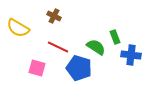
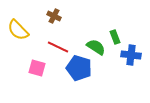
yellow semicircle: moved 2 px down; rotated 15 degrees clockwise
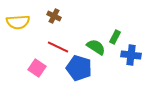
yellow semicircle: moved 8 px up; rotated 50 degrees counterclockwise
green rectangle: rotated 48 degrees clockwise
pink square: rotated 18 degrees clockwise
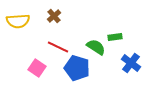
brown cross: rotated 24 degrees clockwise
yellow semicircle: moved 1 px up
green rectangle: rotated 56 degrees clockwise
blue cross: moved 8 px down; rotated 30 degrees clockwise
blue pentagon: moved 2 px left
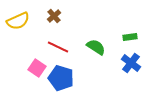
yellow semicircle: rotated 20 degrees counterclockwise
green rectangle: moved 15 px right
blue pentagon: moved 16 px left, 10 px down
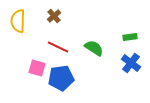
yellow semicircle: rotated 115 degrees clockwise
green semicircle: moved 2 px left, 1 px down
pink square: rotated 18 degrees counterclockwise
blue pentagon: rotated 25 degrees counterclockwise
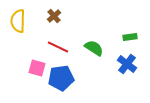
blue cross: moved 4 px left, 1 px down
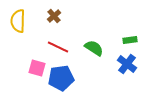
green rectangle: moved 3 px down
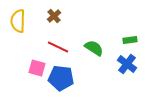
blue pentagon: rotated 15 degrees clockwise
